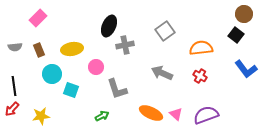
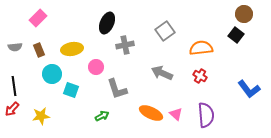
black ellipse: moved 2 px left, 3 px up
blue L-shape: moved 3 px right, 20 px down
purple semicircle: rotated 105 degrees clockwise
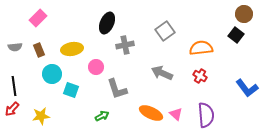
blue L-shape: moved 2 px left, 1 px up
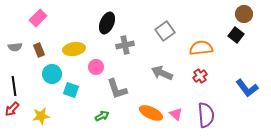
yellow ellipse: moved 2 px right
red cross: rotated 24 degrees clockwise
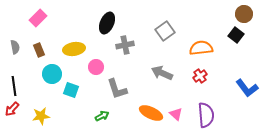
gray semicircle: rotated 96 degrees counterclockwise
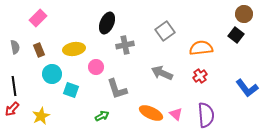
yellow star: rotated 18 degrees counterclockwise
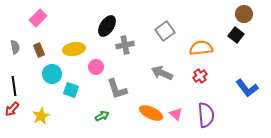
black ellipse: moved 3 px down; rotated 10 degrees clockwise
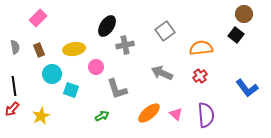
orange ellipse: moved 2 px left; rotated 65 degrees counterclockwise
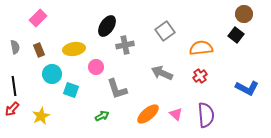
blue L-shape: rotated 25 degrees counterclockwise
orange ellipse: moved 1 px left, 1 px down
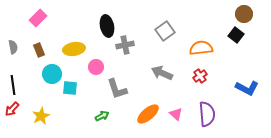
black ellipse: rotated 45 degrees counterclockwise
gray semicircle: moved 2 px left
black line: moved 1 px left, 1 px up
cyan square: moved 1 px left, 2 px up; rotated 14 degrees counterclockwise
purple semicircle: moved 1 px right, 1 px up
